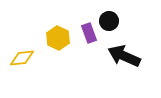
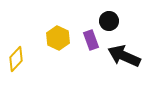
purple rectangle: moved 2 px right, 7 px down
yellow diamond: moved 6 px left, 1 px down; rotated 40 degrees counterclockwise
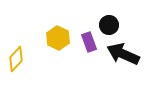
black circle: moved 4 px down
purple rectangle: moved 2 px left, 2 px down
black arrow: moved 1 px left, 2 px up
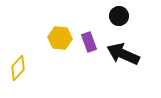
black circle: moved 10 px right, 9 px up
yellow hexagon: moved 2 px right; rotated 20 degrees counterclockwise
yellow diamond: moved 2 px right, 9 px down
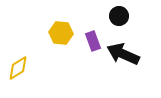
yellow hexagon: moved 1 px right, 5 px up
purple rectangle: moved 4 px right, 1 px up
yellow diamond: rotated 15 degrees clockwise
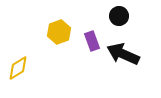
yellow hexagon: moved 2 px left, 1 px up; rotated 25 degrees counterclockwise
purple rectangle: moved 1 px left
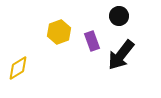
black arrow: moved 2 px left, 1 px down; rotated 76 degrees counterclockwise
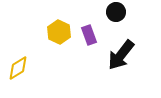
black circle: moved 3 px left, 4 px up
yellow hexagon: rotated 15 degrees counterclockwise
purple rectangle: moved 3 px left, 6 px up
